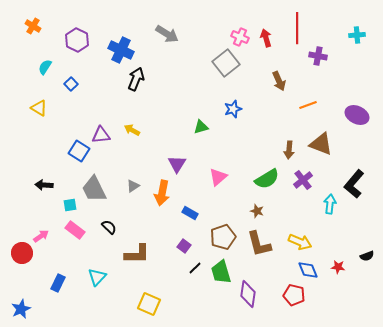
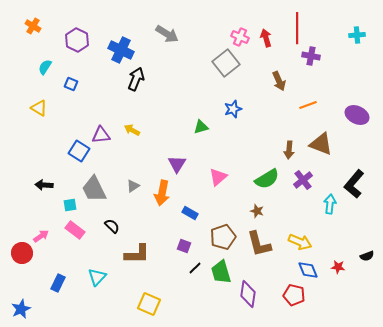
purple cross at (318, 56): moved 7 px left
blue square at (71, 84): rotated 24 degrees counterclockwise
black semicircle at (109, 227): moved 3 px right, 1 px up
purple square at (184, 246): rotated 16 degrees counterclockwise
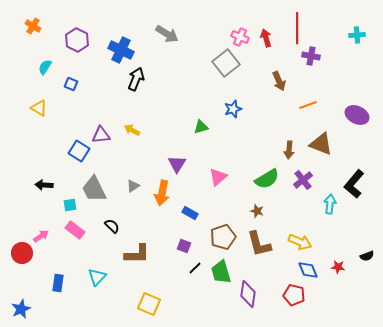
blue rectangle at (58, 283): rotated 18 degrees counterclockwise
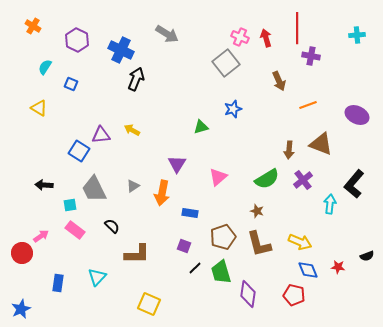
blue rectangle at (190, 213): rotated 21 degrees counterclockwise
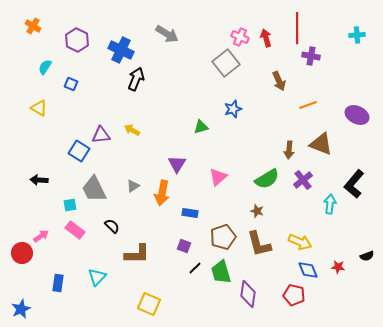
black arrow at (44, 185): moved 5 px left, 5 px up
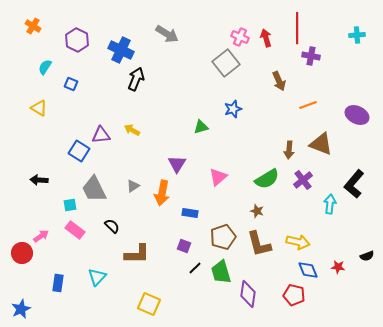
yellow arrow at (300, 242): moved 2 px left; rotated 10 degrees counterclockwise
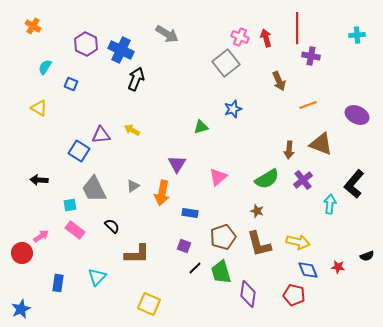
purple hexagon at (77, 40): moved 9 px right, 4 px down
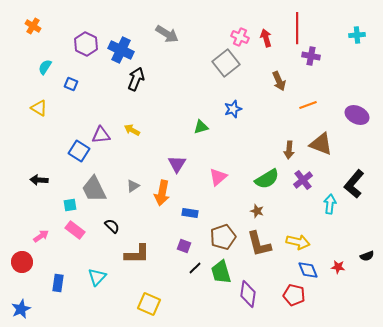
red circle at (22, 253): moved 9 px down
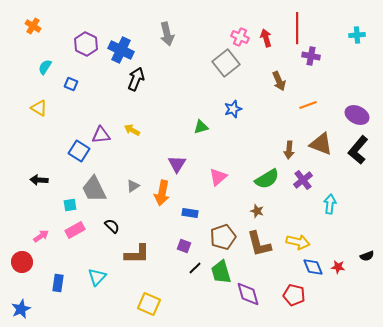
gray arrow at (167, 34): rotated 45 degrees clockwise
black L-shape at (354, 184): moved 4 px right, 34 px up
pink rectangle at (75, 230): rotated 66 degrees counterclockwise
blue diamond at (308, 270): moved 5 px right, 3 px up
purple diamond at (248, 294): rotated 24 degrees counterclockwise
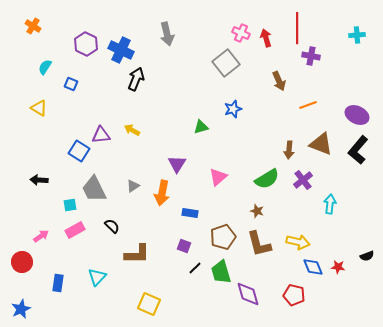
pink cross at (240, 37): moved 1 px right, 4 px up
